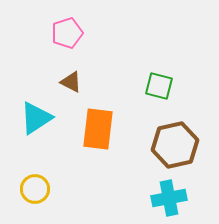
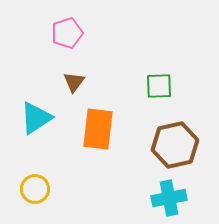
brown triangle: moved 3 px right; rotated 40 degrees clockwise
green square: rotated 16 degrees counterclockwise
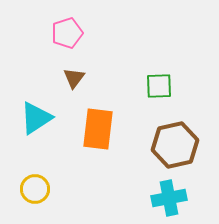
brown triangle: moved 4 px up
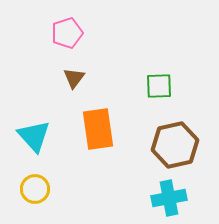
cyan triangle: moved 2 px left, 18 px down; rotated 39 degrees counterclockwise
orange rectangle: rotated 15 degrees counterclockwise
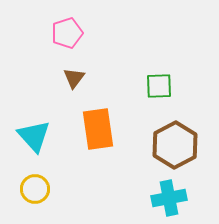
brown hexagon: rotated 15 degrees counterclockwise
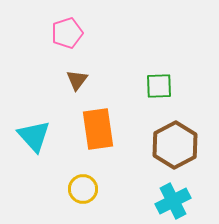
brown triangle: moved 3 px right, 2 px down
yellow circle: moved 48 px right
cyan cross: moved 4 px right, 3 px down; rotated 16 degrees counterclockwise
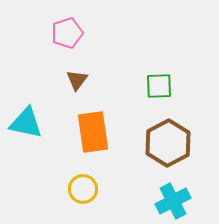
orange rectangle: moved 5 px left, 3 px down
cyan triangle: moved 8 px left, 13 px up; rotated 36 degrees counterclockwise
brown hexagon: moved 7 px left, 2 px up
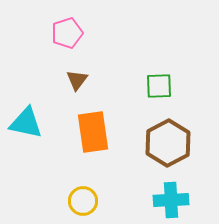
yellow circle: moved 12 px down
cyan cross: moved 2 px left, 1 px up; rotated 24 degrees clockwise
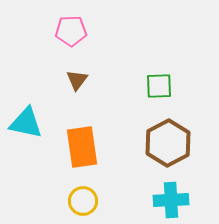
pink pentagon: moved 4 px right, 2 px up; rotated 16 degrees clockwise
orange rectangle: moved 11 px left, 15 px down
